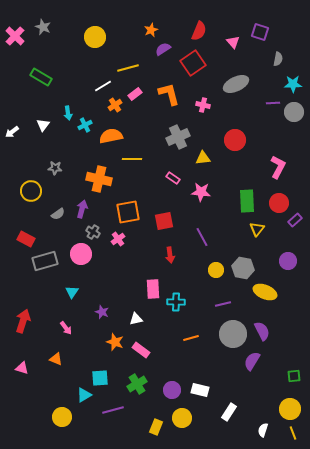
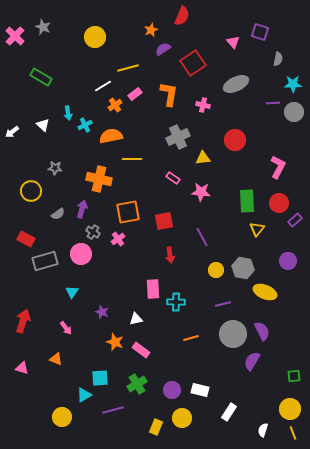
red semicircle at (199, 31): moved 17 px left, 15 px up
orange L-shape at (169, 94): rotated 25 degrees clockwise
white triangle at (43, 125): rotated 24 degrees counterclockwise
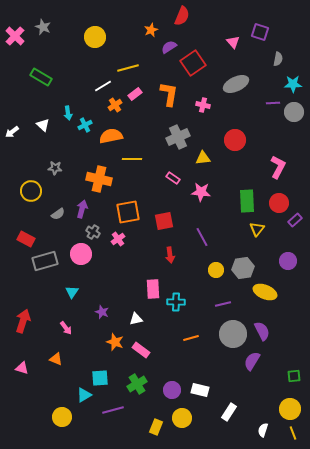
purple semicircle at (163, 49): moved 6 px right, 2 px up
gray hexagon at (243, 268): rotated 20 degrees counterclockwise
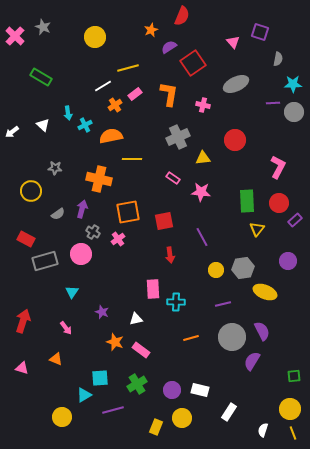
gray circle at (233, 334): moved 1 px left, 3 px down
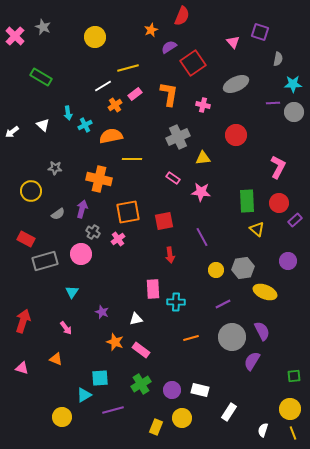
red circle at (235, 140): moved 1 px right, 5 px up
yellow triangle at (257, 229): rotated 28 degrees counterclockwise
purple line at (223, 304): rotated 14 degrees counterclockwise
green cross at (137, 384): moved 4 px right
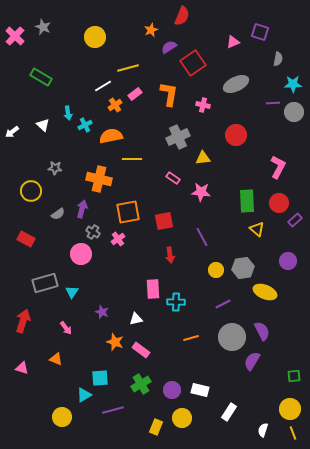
pink triangle at (233, 42): rotated 48 degrees clockwise
gray rectangle at (45, 261): moved 22 px down
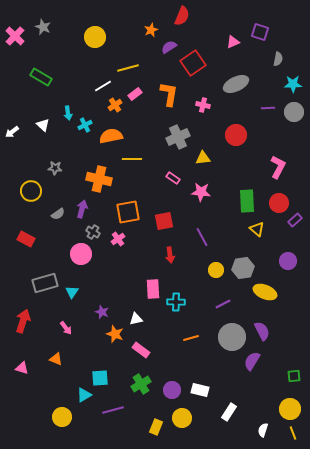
purple line at (273, 103): moved 5 px left, 5 px down
orange star at (115, 342): moved 8 px up
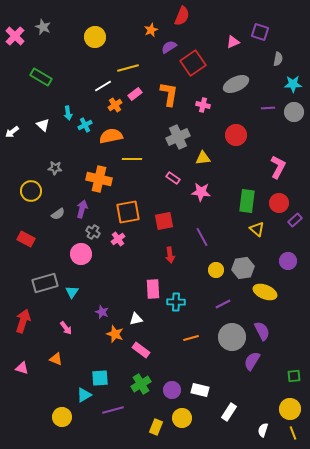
green rectangle at (247, 201): rotated 10 degrees clockwise
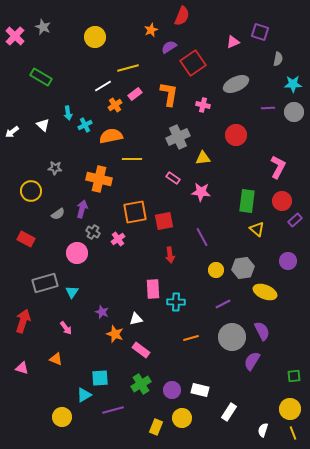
red circle at (279, 203): moved 3 px right, 2 px up
orange square at (128, 212): moved 7 px right
pink circle at (81, 254): moved 4 px left, 1 px up
